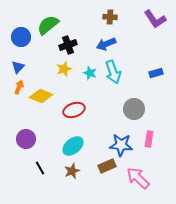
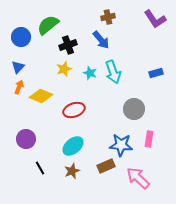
brown cross: moved 2 px left; rotated 16 degrees counterclockwise
blue arrow: moved 5 px left, 4 px up; rotated 108 degrees counterclockwise
brown rectangle: moved 1 px left
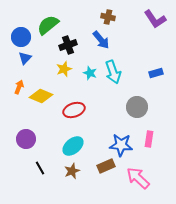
brown cross: rotated 24 degrees clockwise
blue triangle: moved 7 px right, 9 px up
gray circle: moved 3 px right, 2 px up
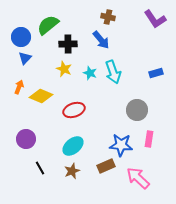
black cross: moved 1 px up; rotated 18 degrees clockwise
yellow star: rotated 28 degrees counterclockwise
gray circle: moved 3 px down
